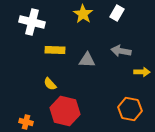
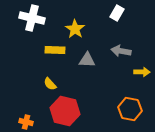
yellow star: moved 8 px left, 15 px down
white cross: moved 4 px up
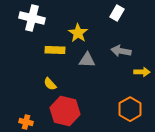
yellow star: moved 3 px right, 4 px down
orange hexagon: rotated 20 degrees clockwise
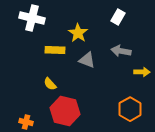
white rectangle: moved 1 px right, 4 px down
gray triangle: rotated 18 degrees clockwise
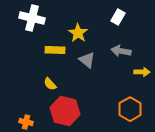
gray triangle: rotated 18 degrees clockwise
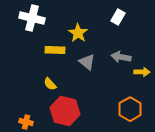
gray arrow: moved 6 px down
gray triangle: moved 2 px down
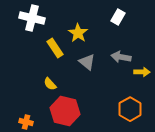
yellow rectangle: moved 2 px up; rotated 54 degrees clockwise
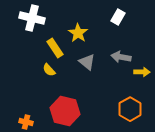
yellow semicircle: moved 1 px left, 14 px up
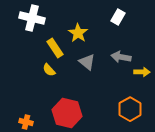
red hexagon: moved 2 px right, 2 px down
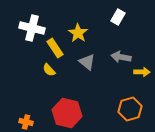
white cross: moved 10 px down
orange hexagon: rotated 15 degrees clockwise
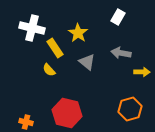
gray arrow: moved 4 px up
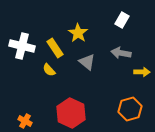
white rectangle: moved 4 px right, 3 px down
white cross: moved 10 px left, 18 px down
red hexagon: moved 4 px right; rotated 12 degrees clockwise
orange cross: moved 1 px left, 1 px up; rotated 16 degrees clockwise
